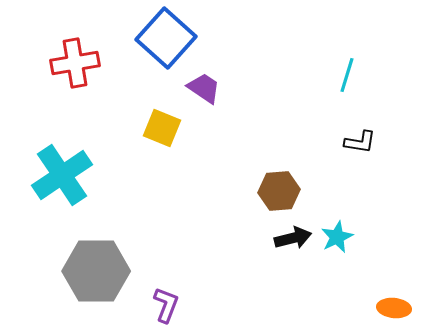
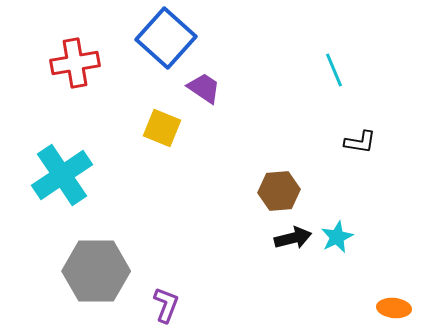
cyan line: moved 13 px left, 5 px up; rotated 40 degrees counterclockwise
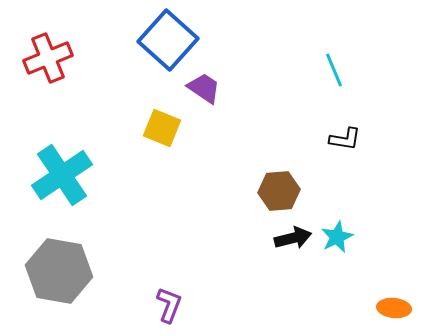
blue square: moved 2 px right, 2 px down
red cross: moved 27 px left, 5 px up; rotated 12 degrees counterclockwise
black L-shape: moved 15 px left, 3 px up
gray hexagon: moved 37 px left; rotated 10 degrees clockwise
purple L-shape: moved 3 px right
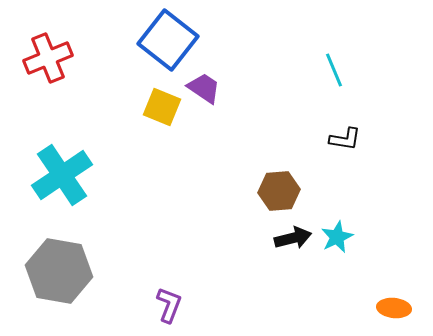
blue square: rotated 4 degrees counterclockwise
yellow square: moved 21 px up
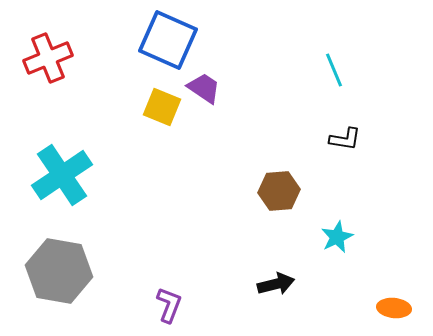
blue square: rotated 14 degrees counterclockwise
black arrow: moved 17 px left, 46 px down
